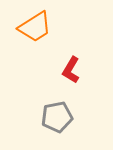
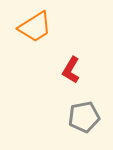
gray pentagon: moved 27 px right
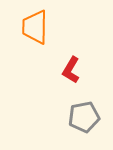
orange trapezoid: rotated 123 degrees clockwise
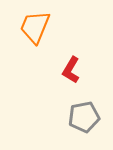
orange trapezoid: rotated 21 degrees clockwise
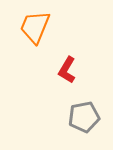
red L-shape: moved 4 px left
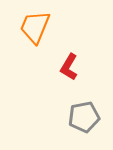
red L-shape: moved 2 px right, 3 px up
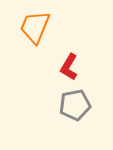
gray pentagon: moved 9 px left, 12 px up
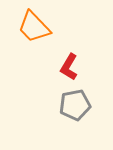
orange trapezoid: moved 1 px left; rotated 66 degrees counterclockwise
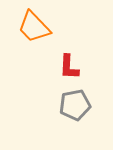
red L-shape: rotated 28 degrees counterclockwise
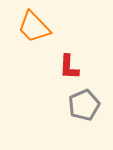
gray pentagon: moved 9 px right; rotated 12 degrees counterclockwise
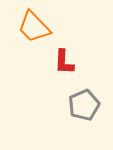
red L-shape: moved 5 px left, 5 px up
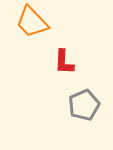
orange trapezoid: moved 2 px left, 5 px up
